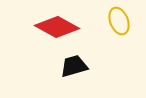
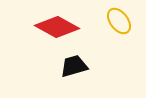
yellow ellipse: rotated 16 degrees counterclockwise
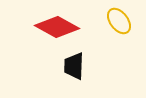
black trapezoid: rotated 72 degrees counterclockwise
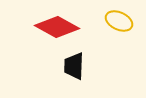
yellow ellipse: rotated 28 degrees counterclockwise
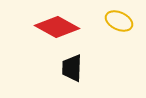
black trapezoid: moved 2 px left, 2 px down
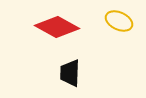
black trapezoid: moved 2 px left, 5 px down
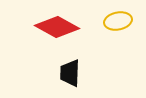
yellow ellipse: moved 1 px left; rotated 36 degrees counterclockwise
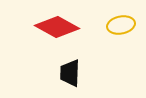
yellow ellipse: moved 3 px right, 4 px down
